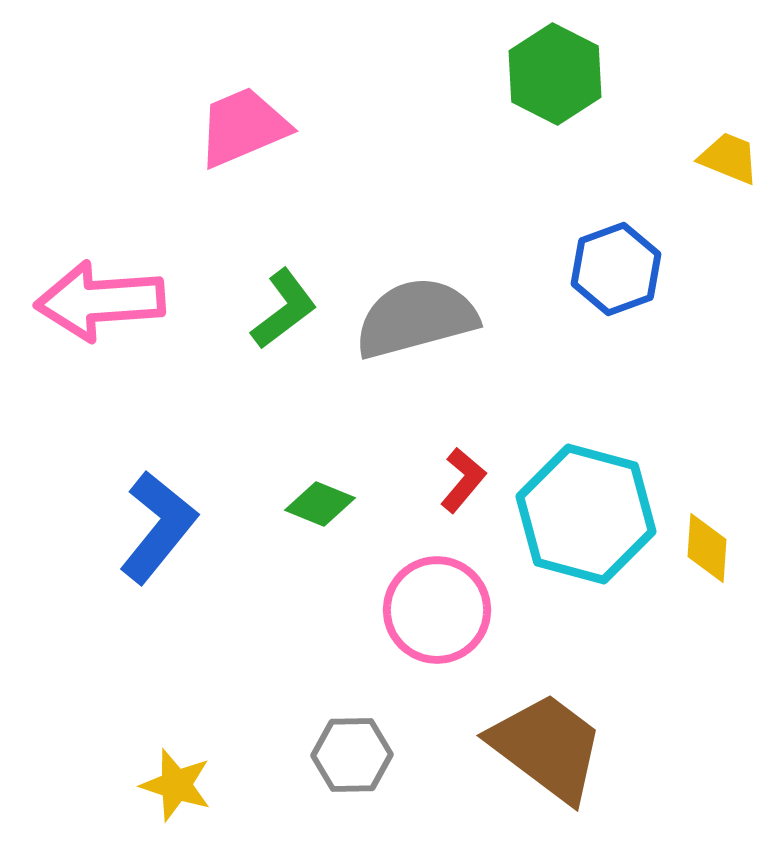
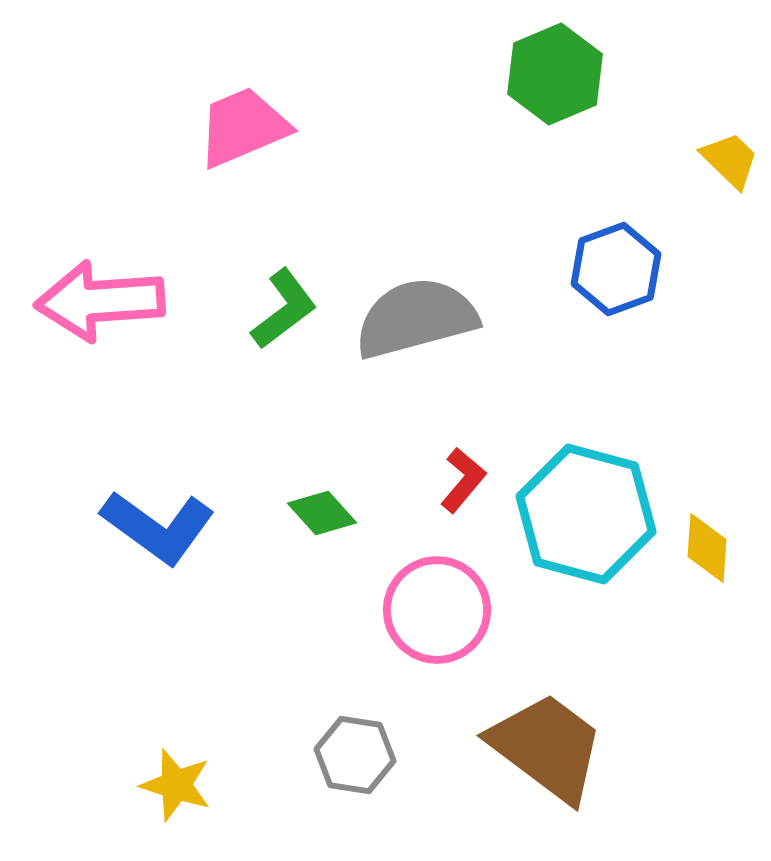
green hexagon: rotated 10 degrees clockwise
yellow trapezoid: moved 1 px right, 2 px down; rotated 22 degrees clockwise
green diamond: moved 2 px right, 9 px down; rotated 26 degrees clockwise
blue L-shape: rotated 87 degrees clockwise
gray hexagon: moved 3 px right; rotated 10 degrees clockwise
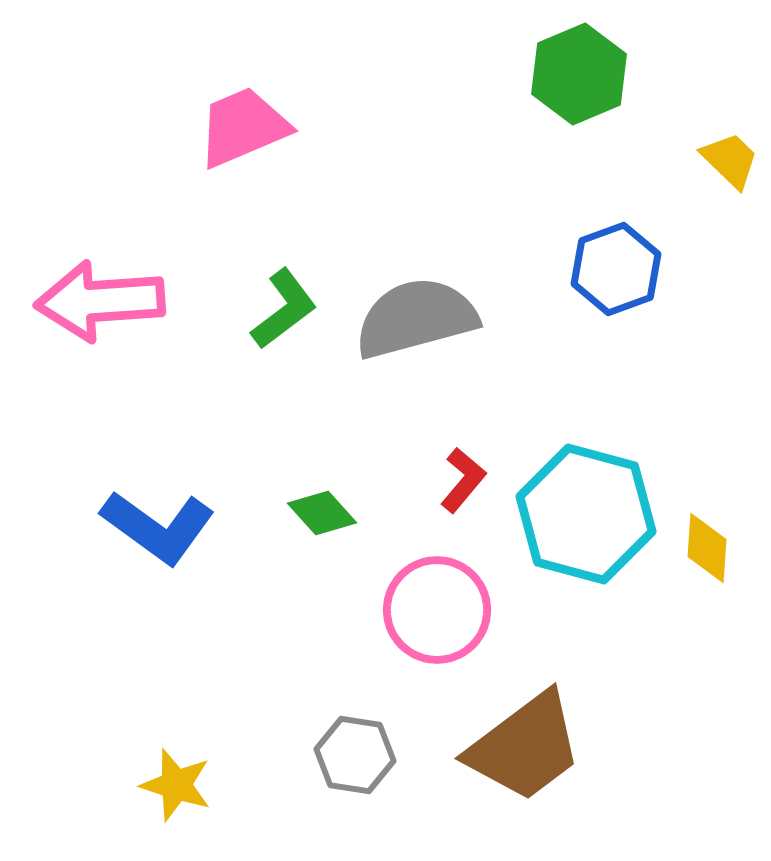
green hexagon: moved 24 px right
brown trapezoid: moved 22 px left; rotated 106 degrees clockwise
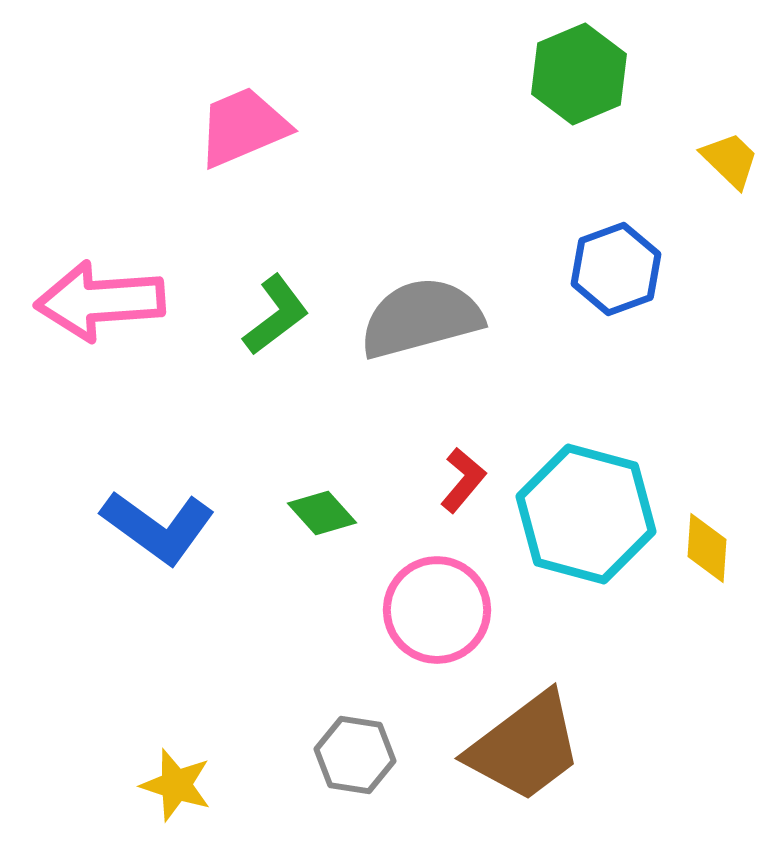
green L-shape: moved 8 px left, 6 px down
gray semicircle: moved 5 px right
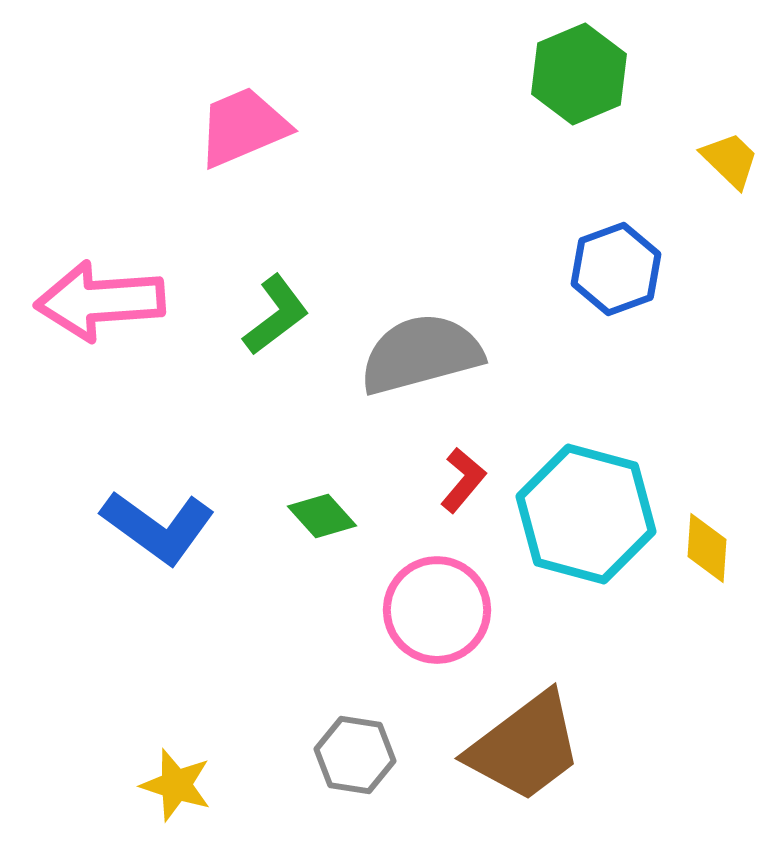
gray semicircle: moved 36 px down
green diamond: moved 3 px down
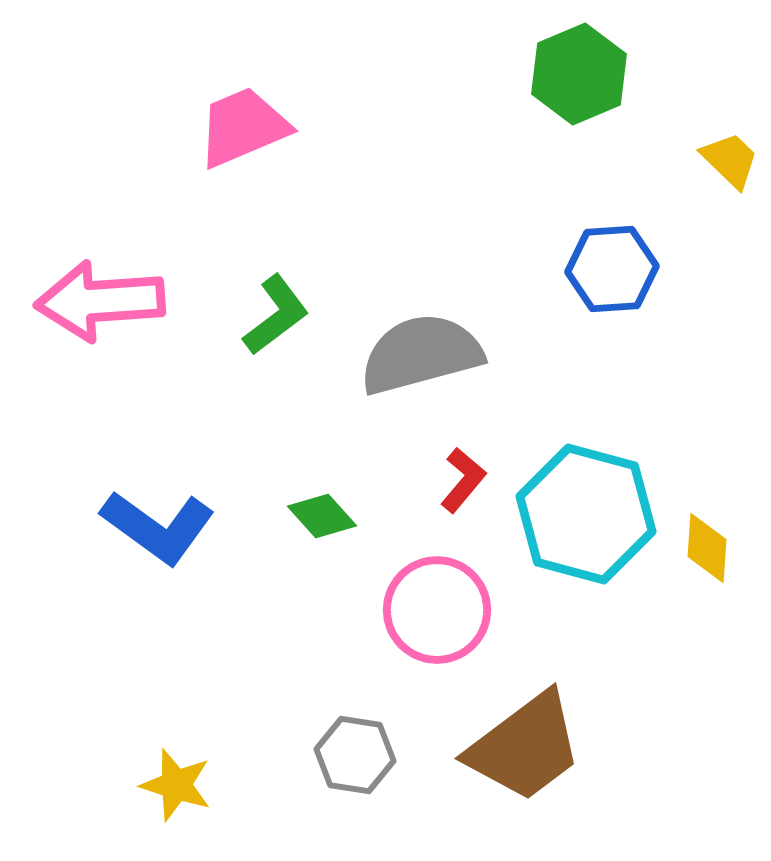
blue hexagon: moved 4 px left; rotated 16 degrees clockwise
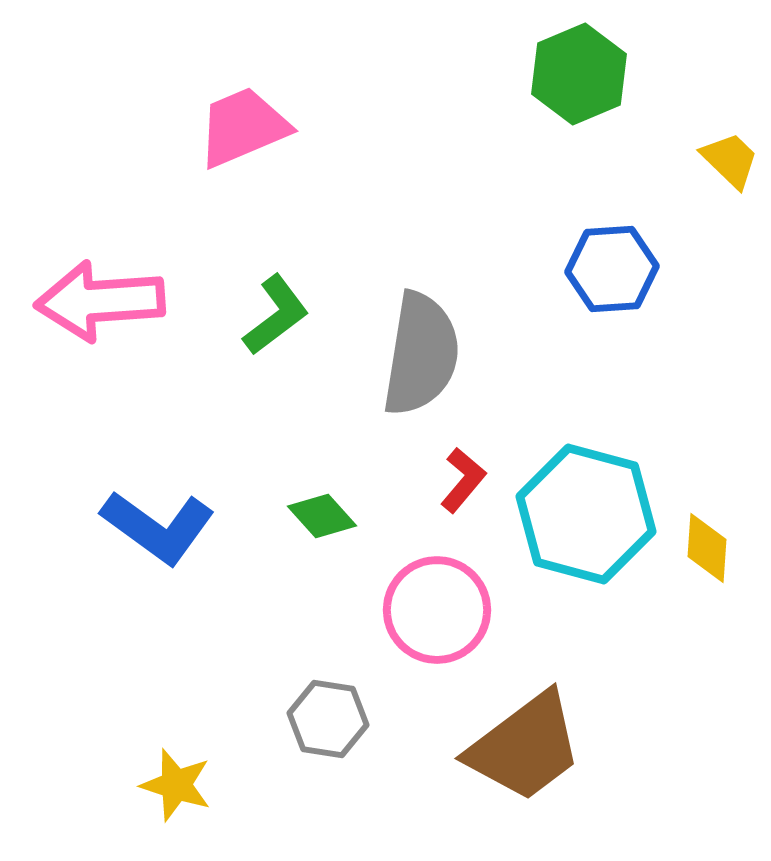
gray semicircle: rotated 114 degrees clockwise
gray hexagon: moved 27 px left, 36 px up
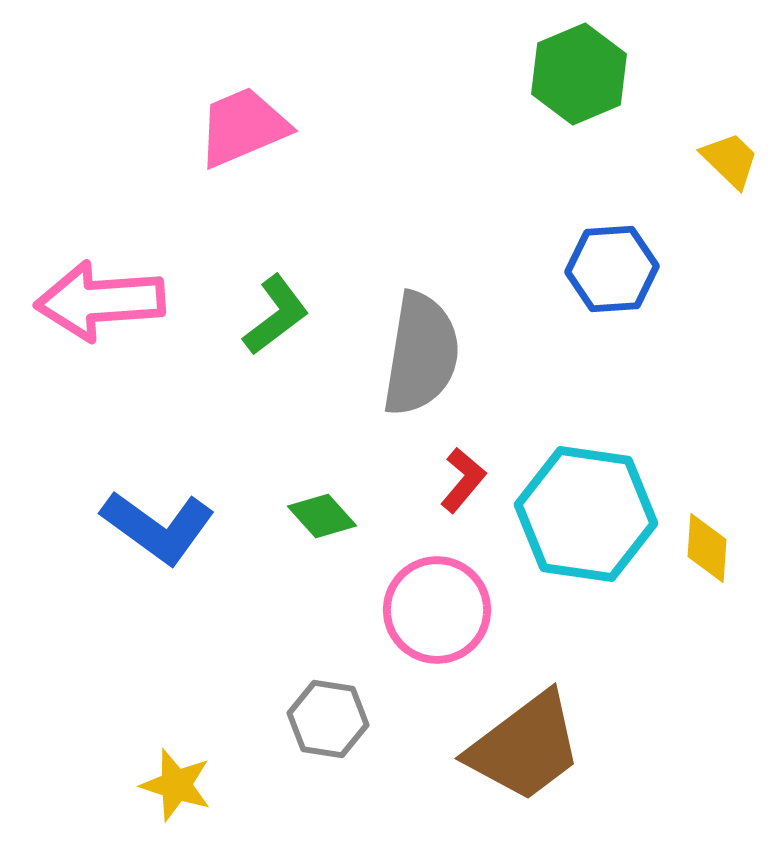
cyan hexagon: rotated 7 degrees counterclockwise
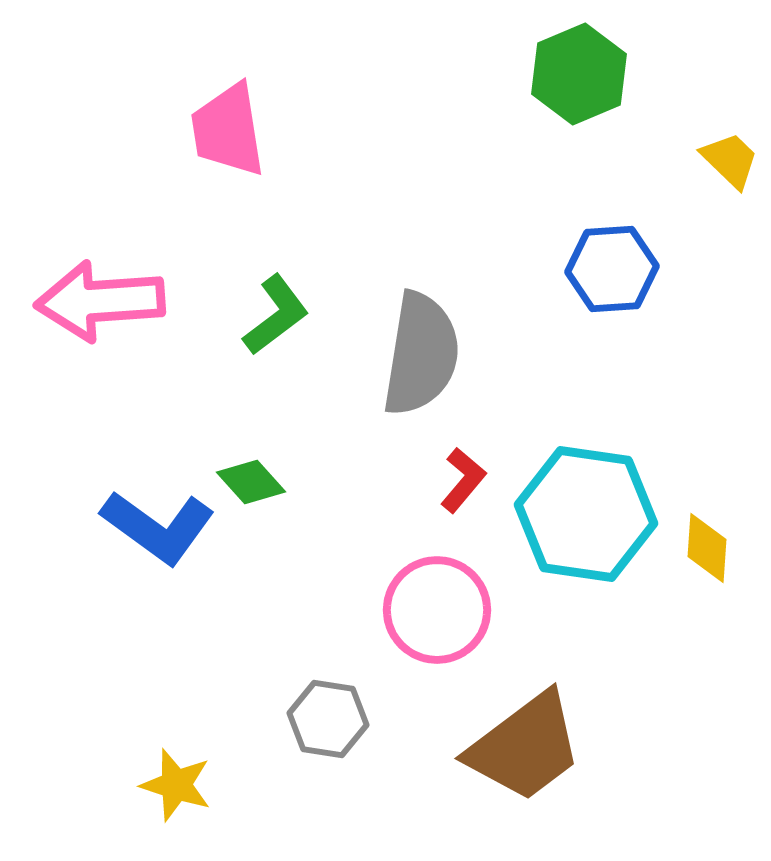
pink trapezoid: moved 15 px left, 3 px down; rotated 76 degrees counterclockwise
green diamond: moved 71 px left, 34 px up
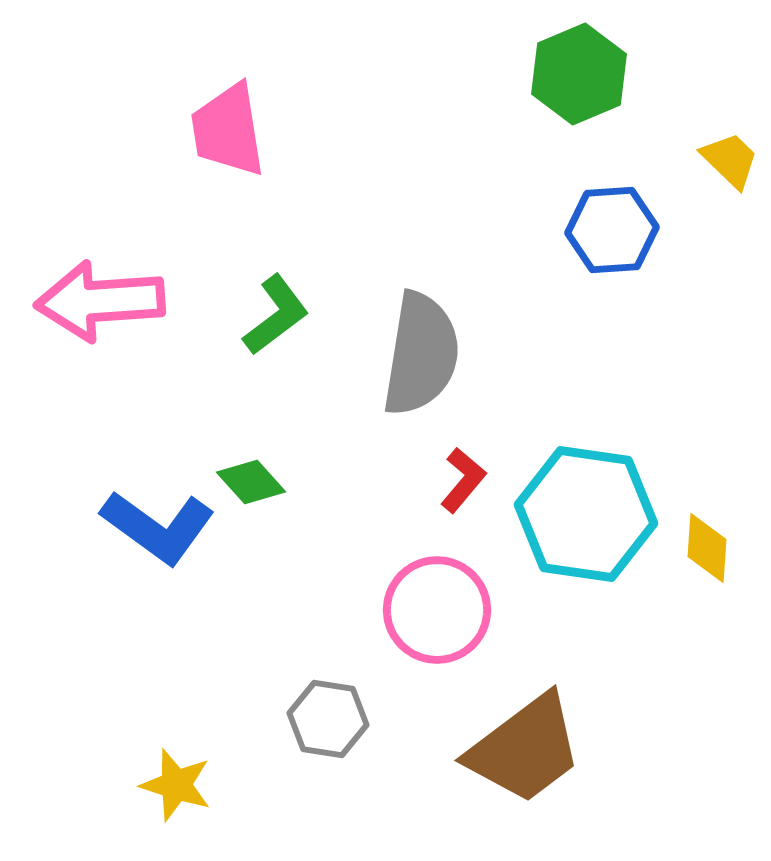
blue hexagon: moved 39 px up
brown trapezoid: moved 2 px down
